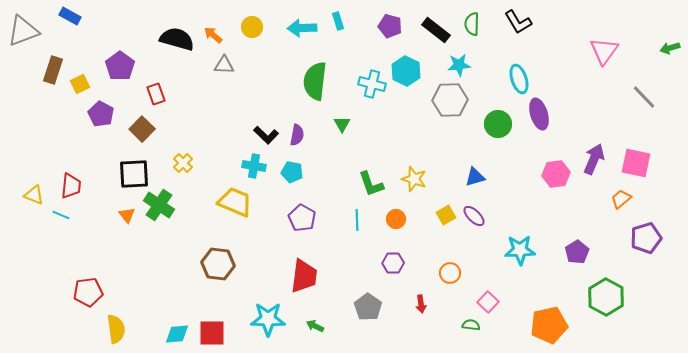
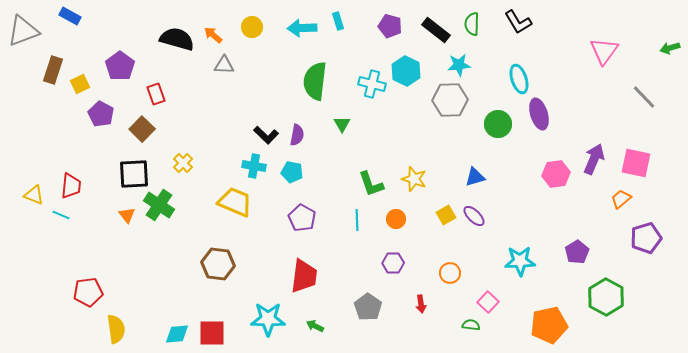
cyan star at (520, 250): moved 11 px down
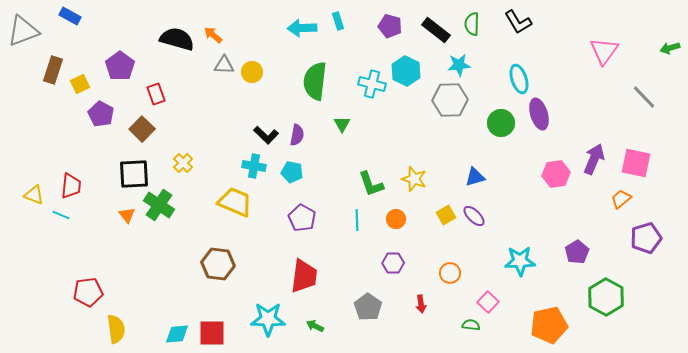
yellow circle at (252, 27): moved 45 px down
green circle at (498, 124): moved 3 px right, 1 px up
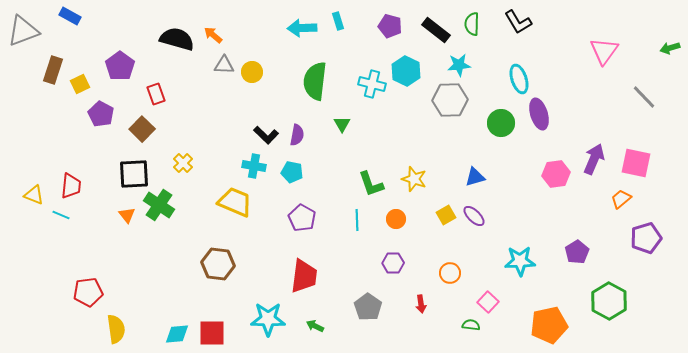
green hexagon at (606, 297): moved 3 px right, 4 px down
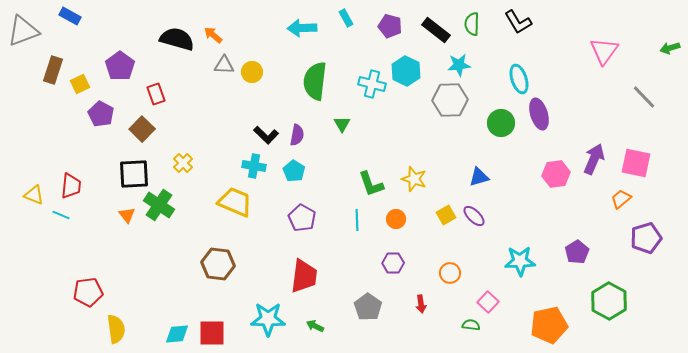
cyan rectangle at (338, 21): moved 8 px right, 3 px up; rotated 12 degrees counterclockwise
cyan pentagon at (292, 172): moved 2 px right, 1 px up; rotated 20 degrees clockwise
blue triangle at (475, 177): moved 4 px right
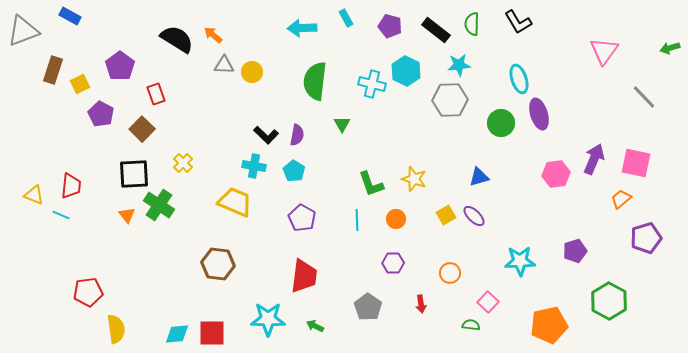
black semicircle at (177, 39): rotated 16 degrees clockwise
purple pentagon at (577, 252): moved 2 px left, 1 px up; rotated 15 degrees clockwise
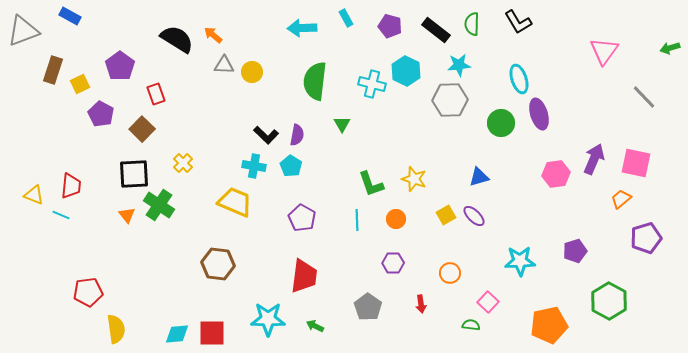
cyan pentagon at (294, 171): moved 3 px left, 5 px up
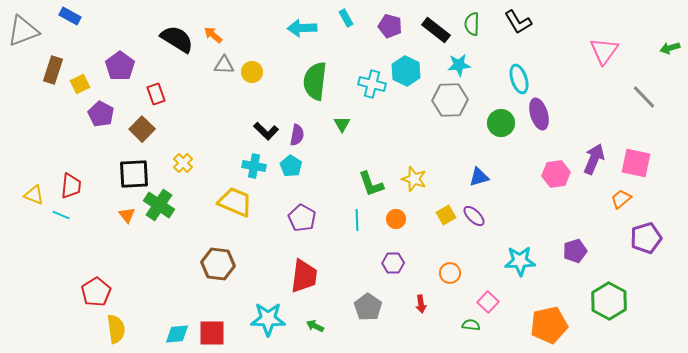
black L-shape at (266, 135): moved 4 px up
red pentagon at (88, 292): moved 8 px right; rotated 24 degrees counterclockwise
